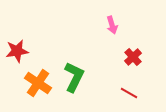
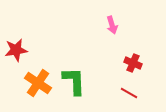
red star: moved 1 px left, 1 px up
red cross: moved 6 px down; rotated 24 degrees counterclockwise
green L-shape: moved 4 px down; rotated 28 degrees counterclockwise
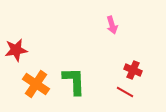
red cross: moved 7 px down
orange cross: moved 2 px left, 1 px down
red line: moved 4 px left, 1 px up
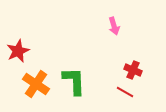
pink arrow: moved 2 px right, 1 px down
red star: moved 2 px right, 1 px down; rotated 15 degrees counterclockwise
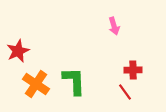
red cross: rotated 24 degrees counterclockwise
red line: rotated 24 degrees clockwise
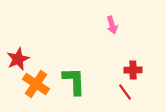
pink arrow: moved 2 px left, 1 px up
red star: moved 8 px down
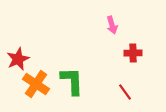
red cross: moved 17 px up
green L-shape: moved 2 px left
